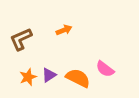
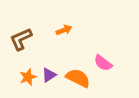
pink semicircle: moved 2 px left, 6 px up
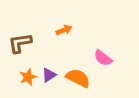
brown L-shape: moved 1 px left, 4 px down; rotated 15 degrees clockwise
pink semicircle: moved 5 px up
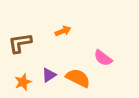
orange arrow: moved 1 px left, 1 px down
orange star: moved 5 px left, 5 px down
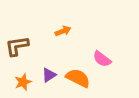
brown L-shape: moved 3 px left, 3 px down
pink semicircle: moved 1 px left, 1 px down
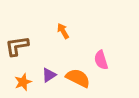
orange arrow: rotated 98 degrees counterclockwise
pink semicircle: moved 1 px left, 1 px down; rotated 36 degrees clockwise
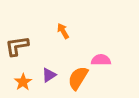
pink semicircle: rotated 108 degrees clockwise
orange semicircle: rotated 85 degrees counterclockwise
orange star: rotated 12 degrees counterclockwise
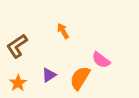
brown L-shape: rotated 25 degrees counterclockwise
pink semicircle: rotated 144 degrees counterclockwise
orange semicircle: moved 2 px right
orange star: moved 5 px left, 1 px down
